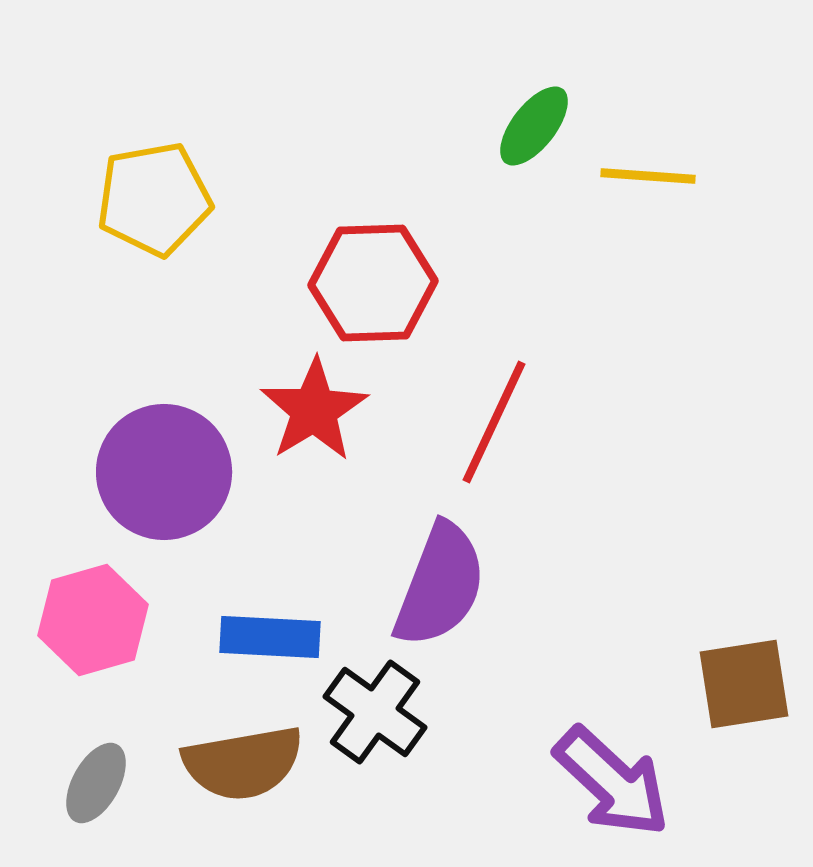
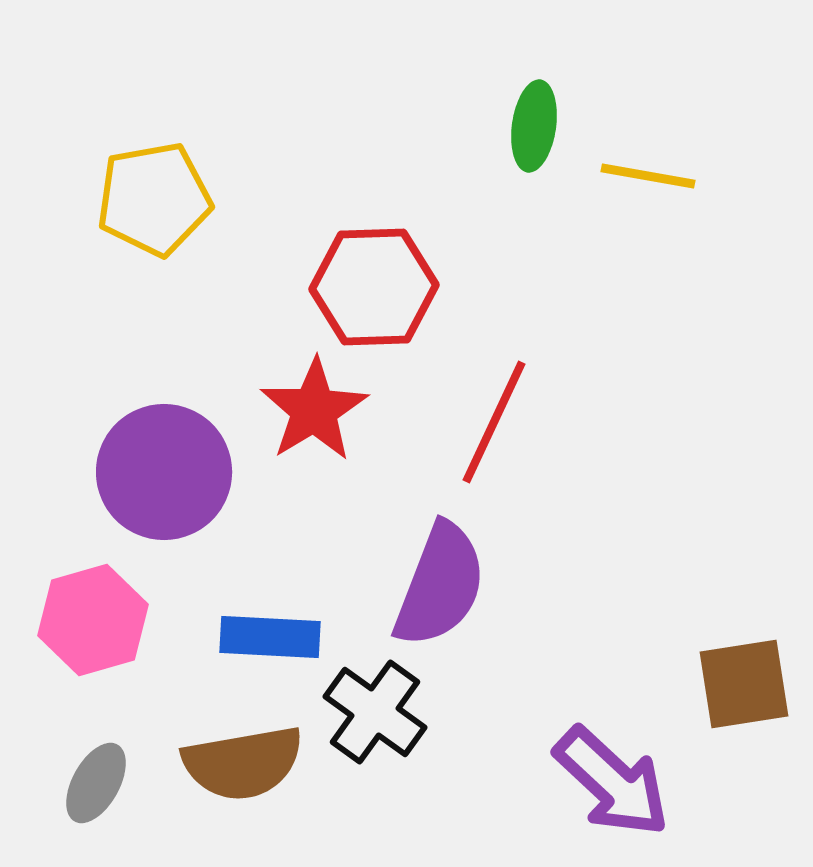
green ellipse: rotated 30 degrees counterclockwise
yellow line: rotated 6 degrees clockwise
red hexagon: moved 1 px right, 4 px down
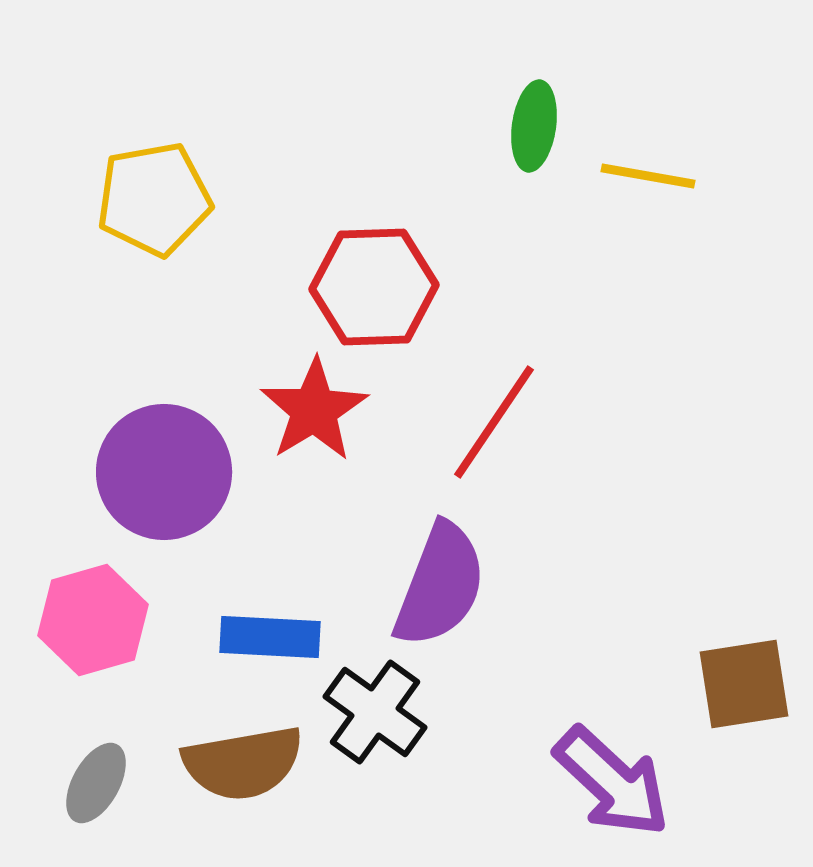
red line: rotated 9 degrees clockwise
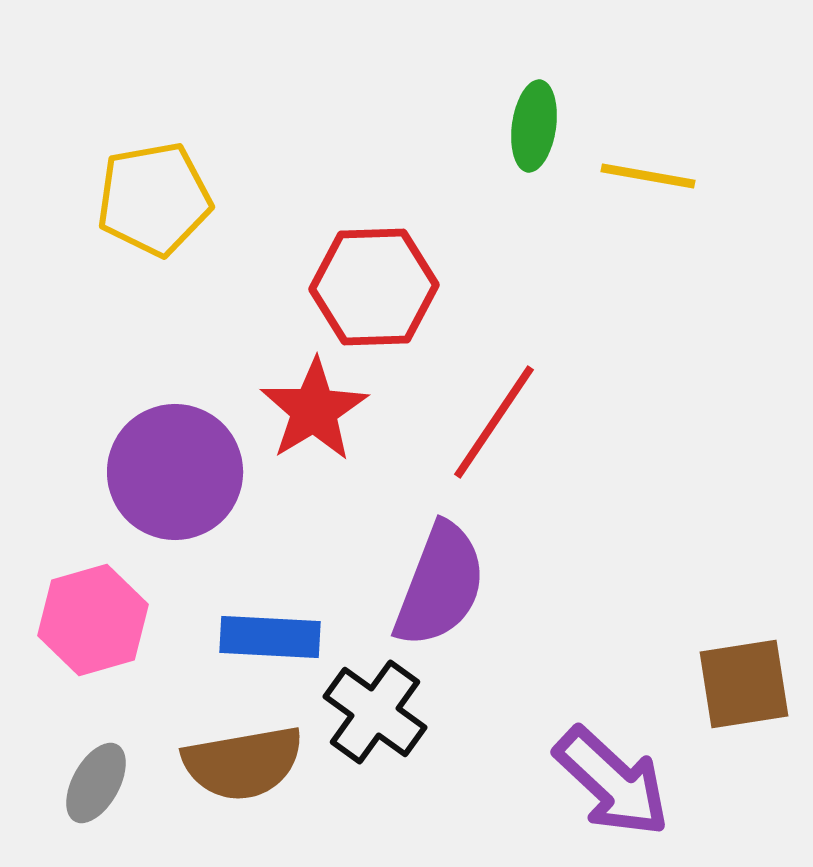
purple circle: moved 11 px right
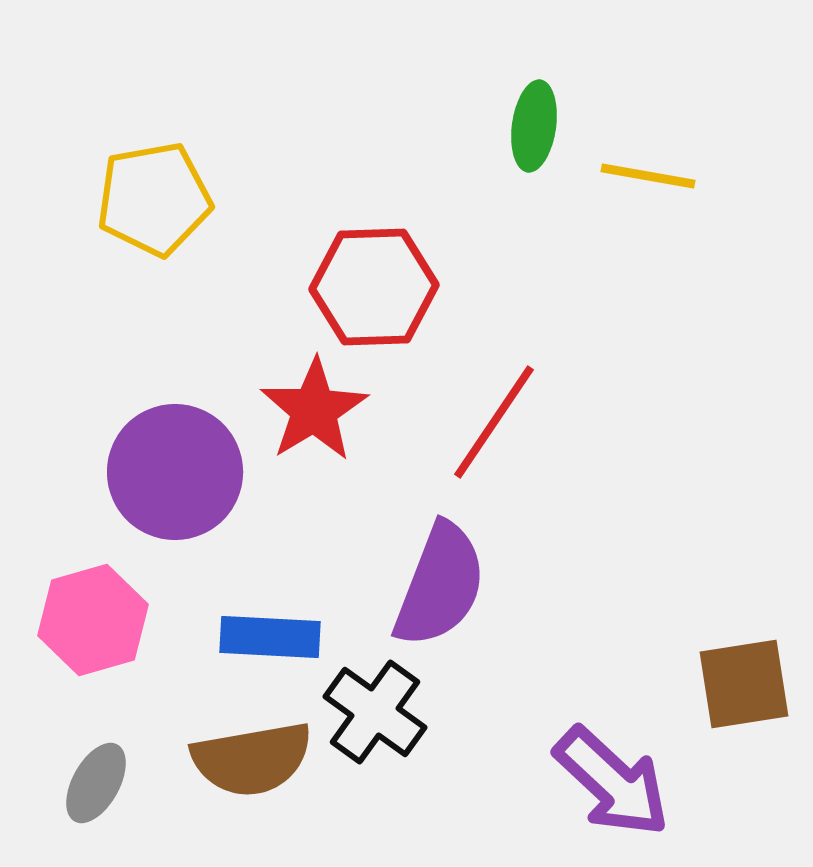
brown semicircle: moved 9 px right, 4 px up
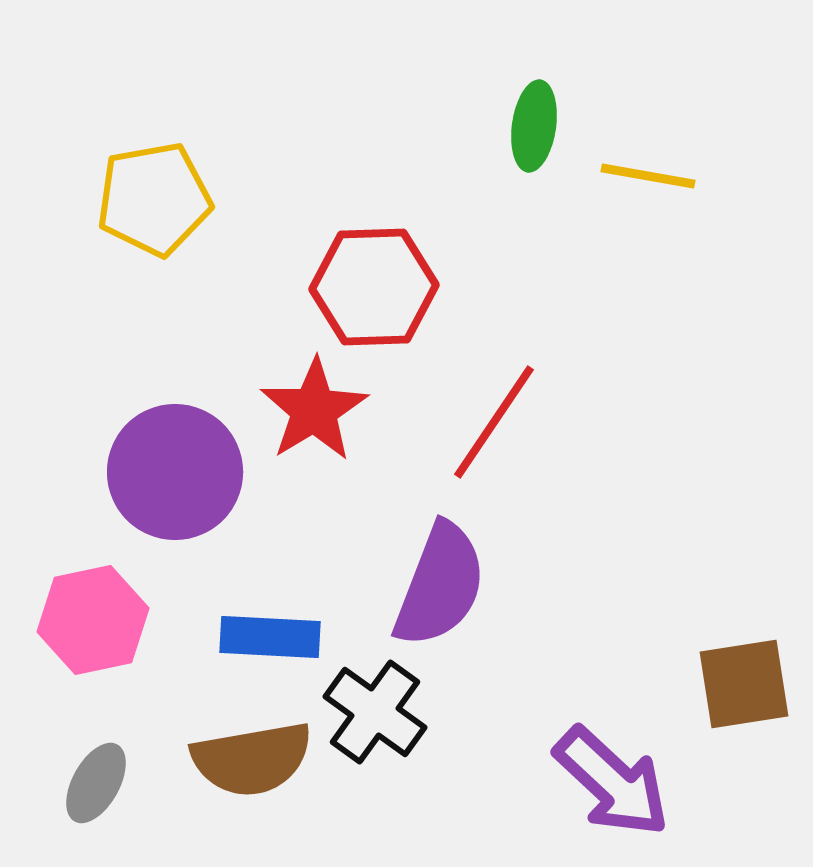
pink hexagon: rotated 4 degrees clockwise
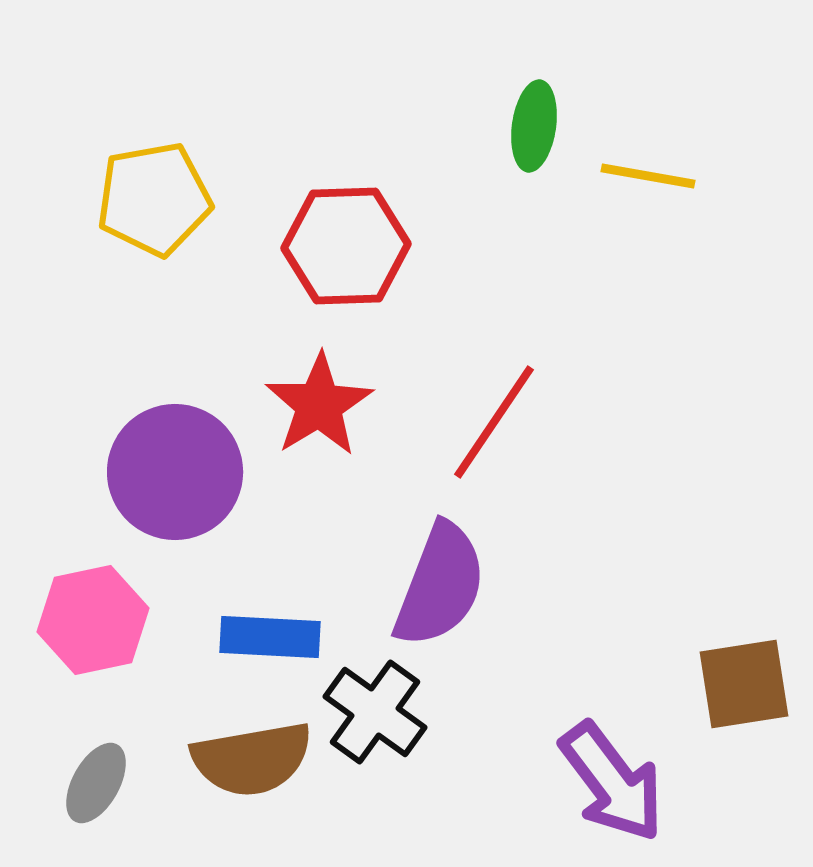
red hexagon: moved 28 px left, 41 px up
red star: moved 5 px right, 5 px up
purple arrow: rotated 10 degrees clockwise
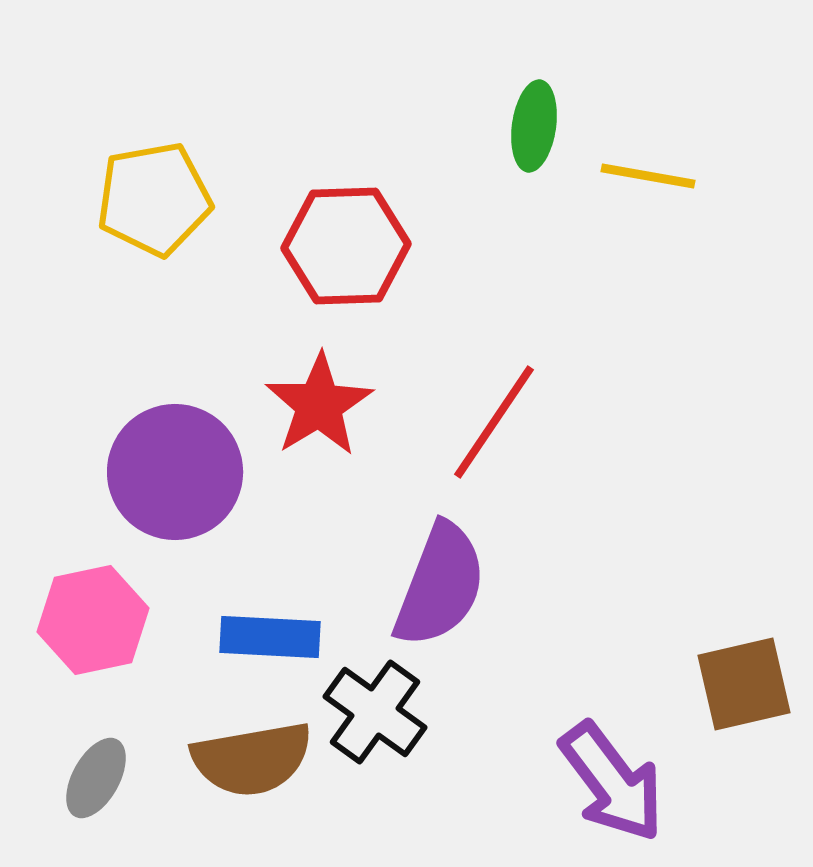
brown square: rotated 4 degrees counterclockwise
gray ellipse: moved 5 px up
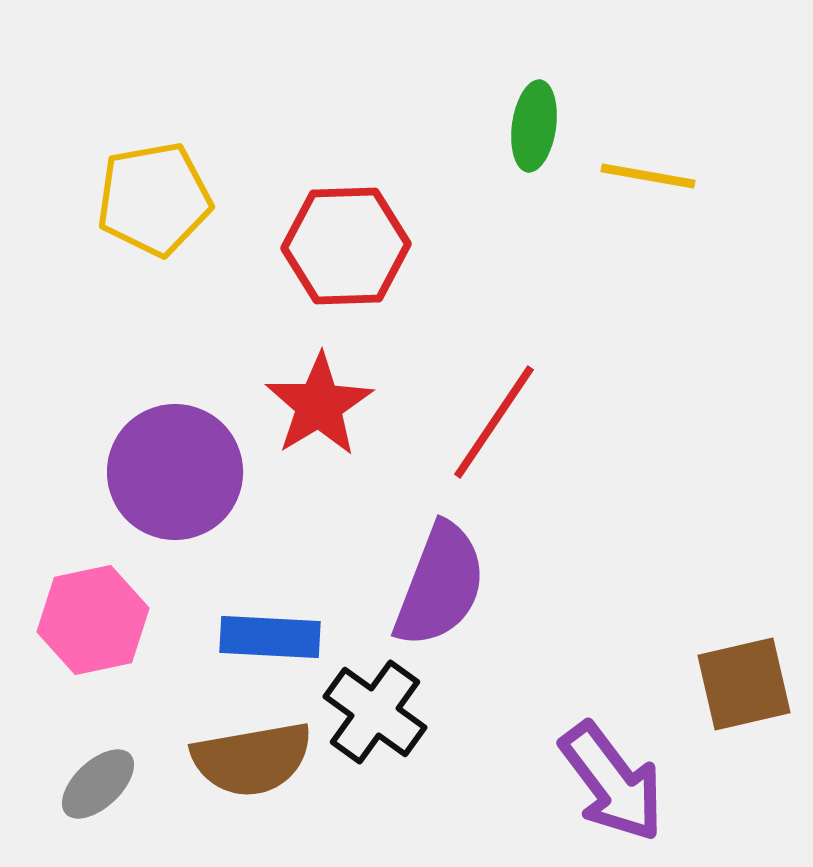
gray ellipse: moved 2 px right, 6 px down; rotated 18 degrees clockwise
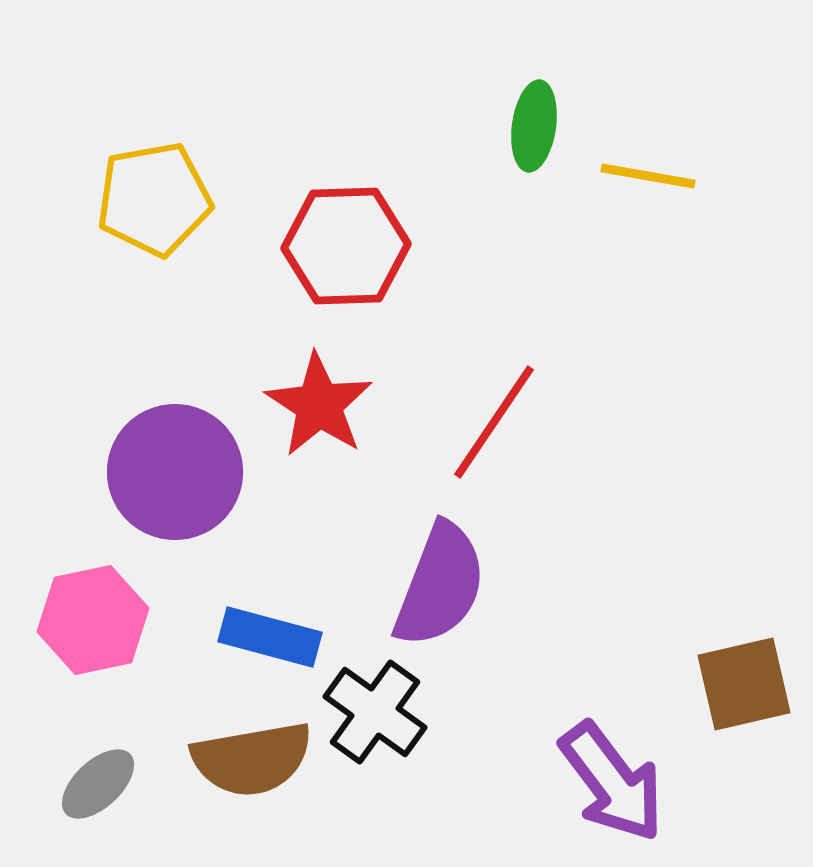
red star: rotated 8 degrees counterclockwise
blue rectangle: rotated 12 degrees clockwise
